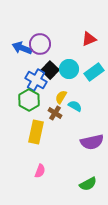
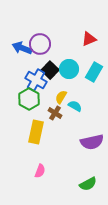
cyan rectangle: rotated 24 degrees counterclockwise
green hexagon: moved 1 px up
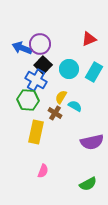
black square: moved 7 px left, 5 px up
green hexagon: moved 1 px left, 1 px down; rotated 25 degrees counterclockwise
pink semicircle: moved 3 px right
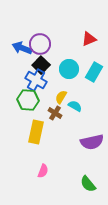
black square: moved 2 px left
green semicircle: rotated 78 degrees clockwise
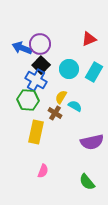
green semicircle: moved 1 px left, 2 px up
